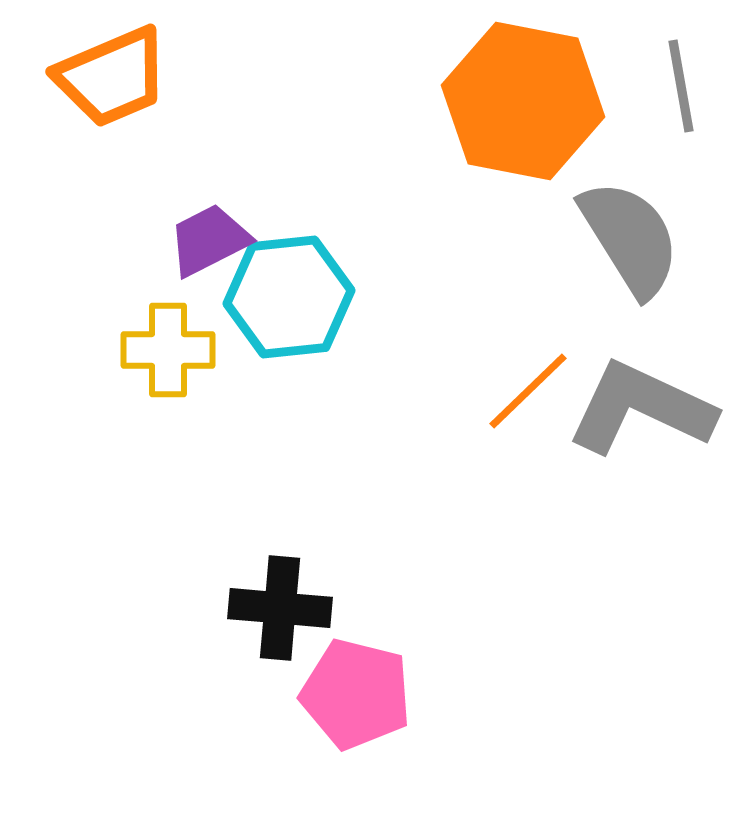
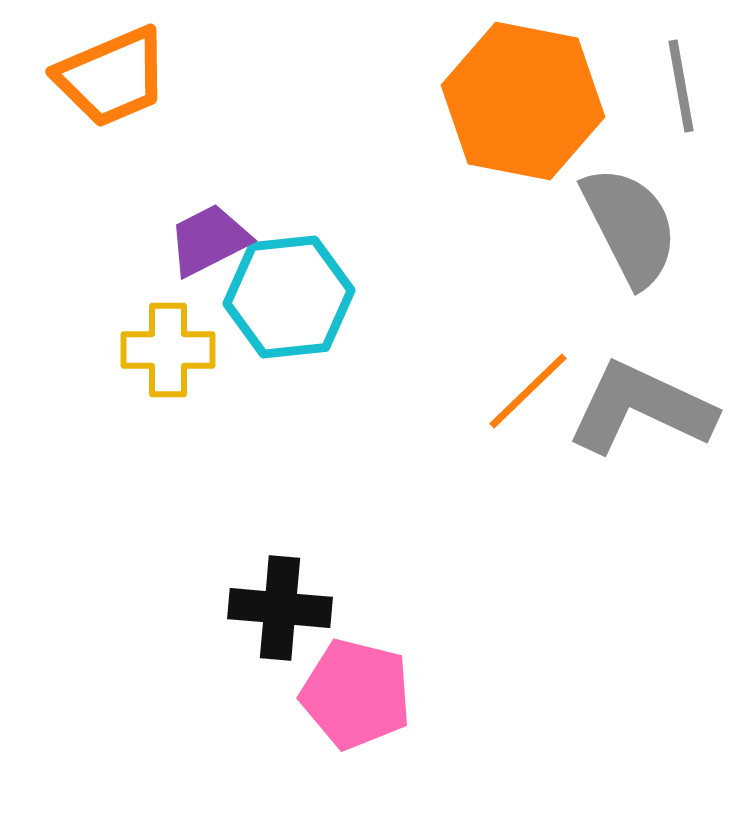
gray semicircle: moved 12 px up; rotated 5 degrees clockwise
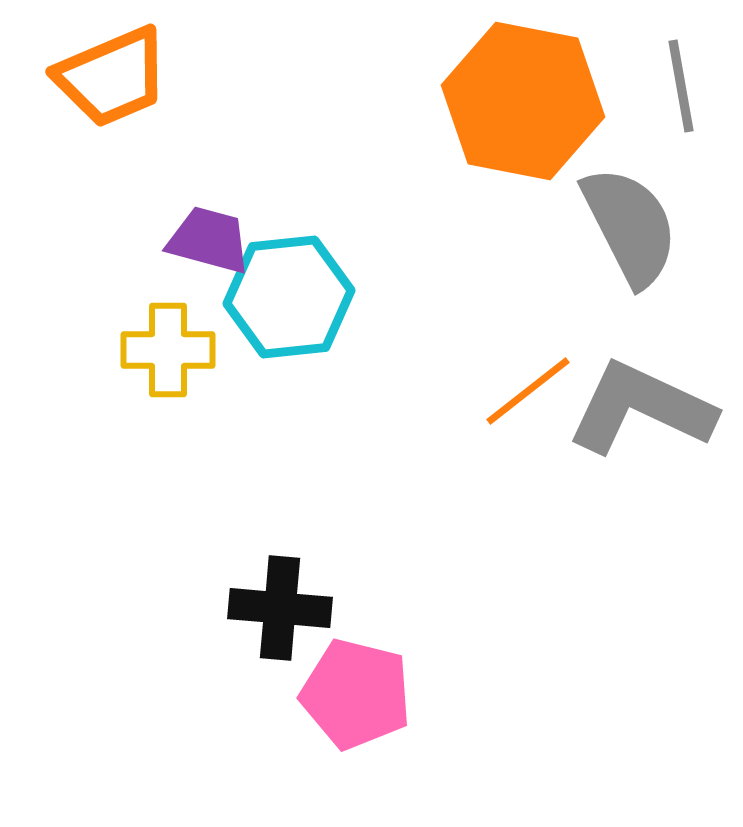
purple trapezoid: rotated 42 degrees clockwise
orange line: rotated 6 degrees clockwise
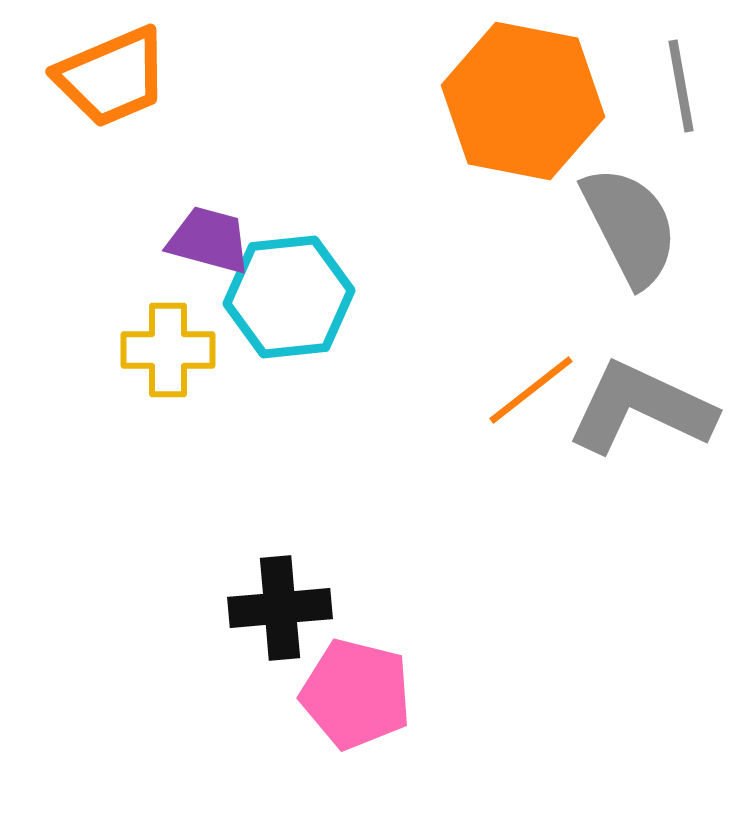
orange line: moved 3 px right, 1 px up
black cross: rotated 10 degrees counterclockwise
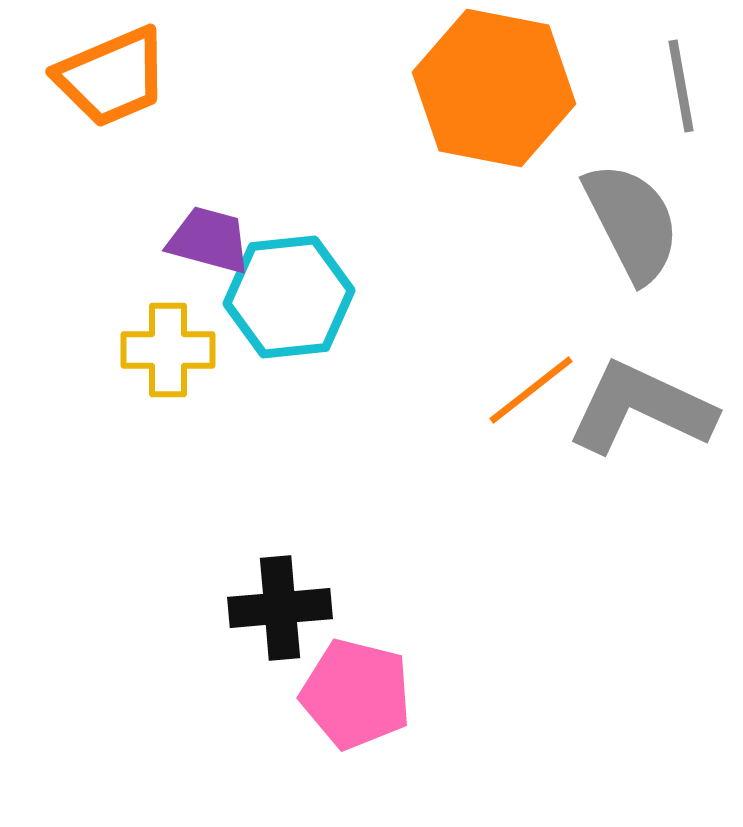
orange hexagon: moved 29 px left, 13 px up
gray semicircle: moved 2 px right, 4 px up
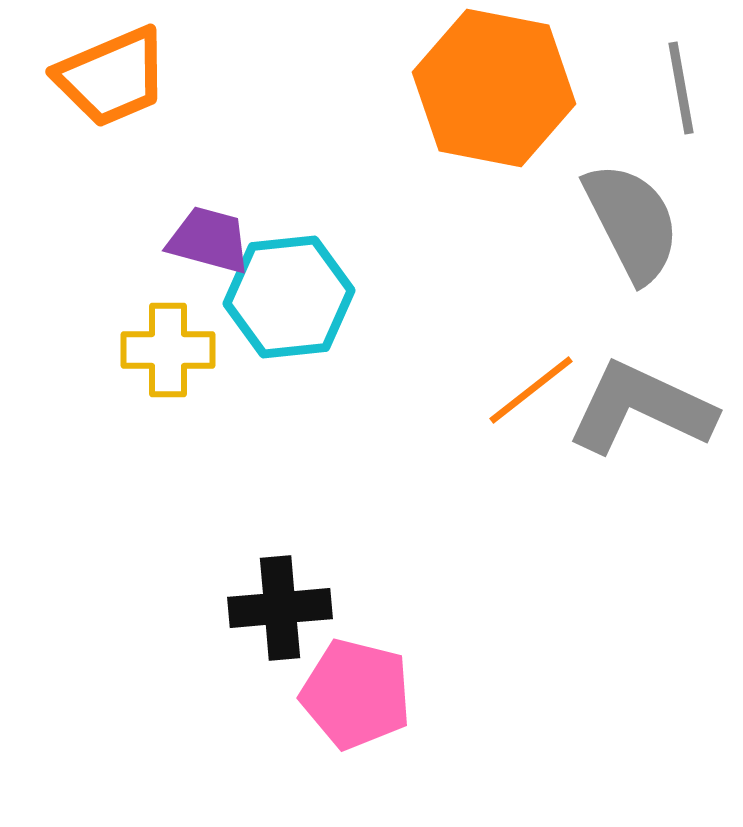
gray line: moved 2 px down
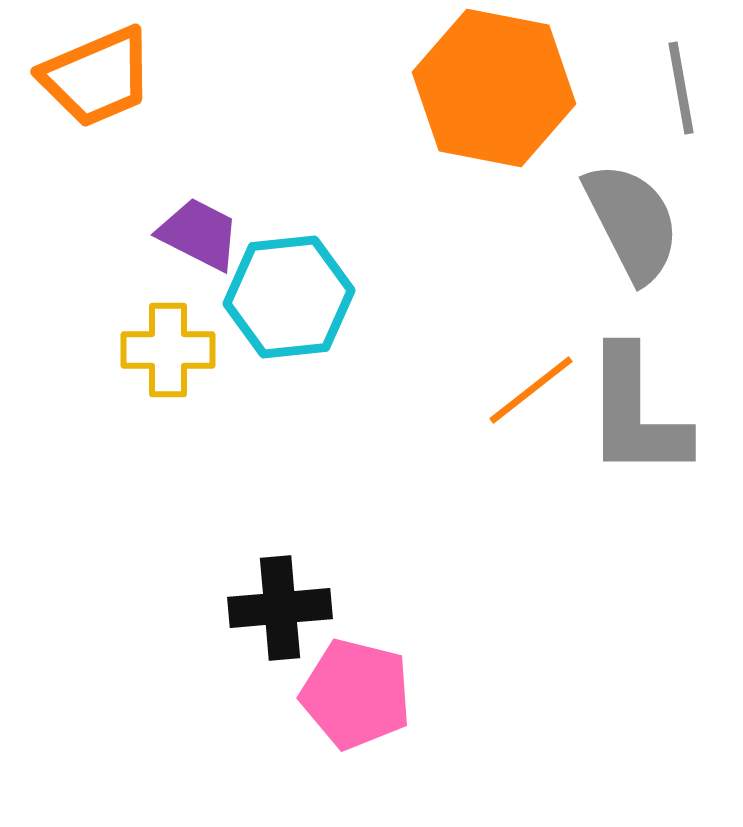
orange trapezoid: moved 15 px left
purple trapezoid: moved 10 px left, 6 px up; rotated 12 degrees clockwise
gray L-shape: moved 5 px left, 5 px down; rotated 115 degrees counterclockwise
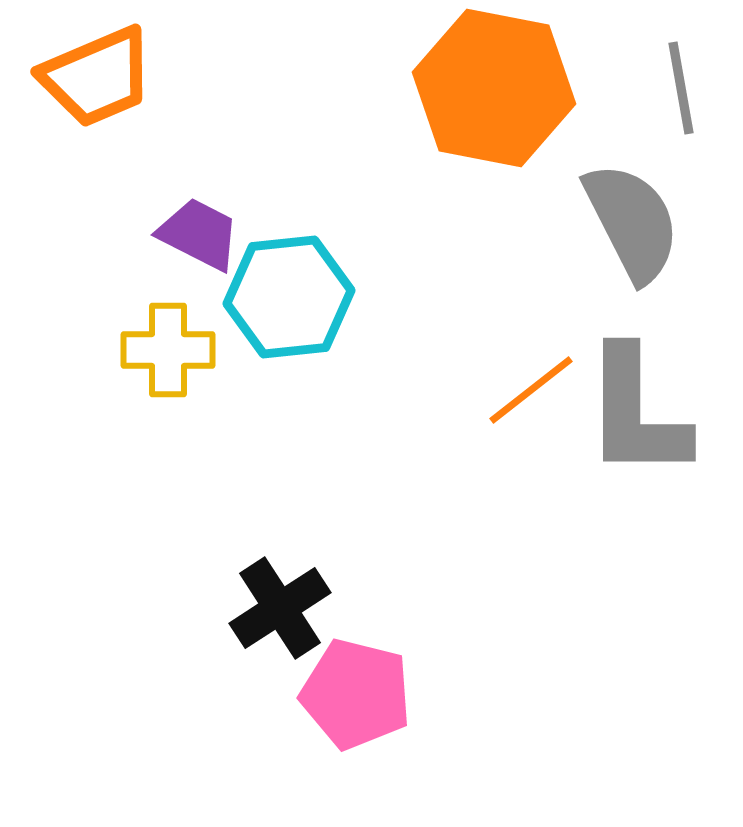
black cross: rotated 28 degrees counterclockwise
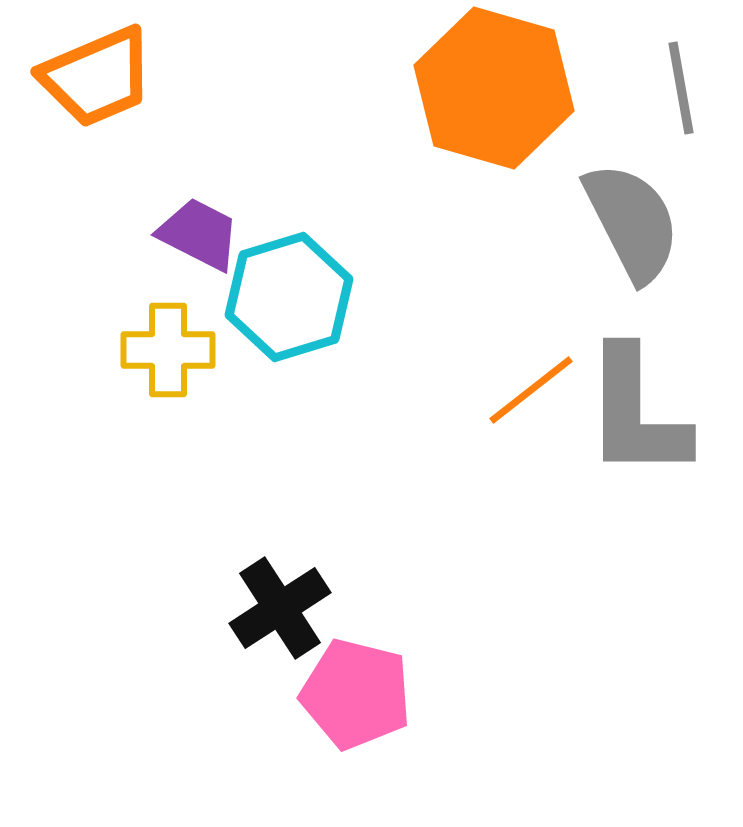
orange hexagon: rotated 5 degrees clockwise
cyan hexagon: rotated 11 degrees counterclockwise
